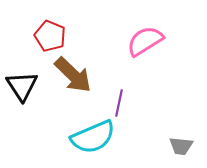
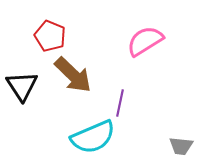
purple line: moved 1 px right
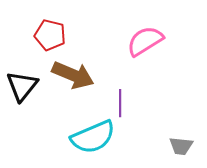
red pentagon: moved 1 px up; rotated 8 degrees counterclockwise
brown arrow: rotated 21 degrees counterclockwise
black triangle: rotated 12 degrees clockwise
purple line: rotated 12 degrees counterclockwise
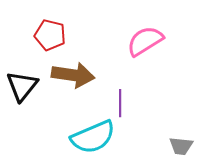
brown arrow: rotated 15 degrees counterclockwise
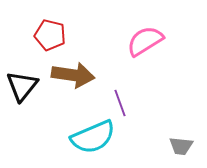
purple line: rotated 20 degrees counterclockwise
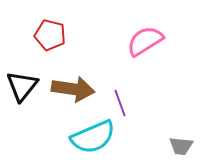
brown arrow: moved 14 px down
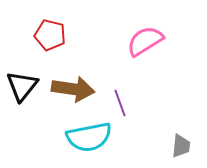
cyan semicircle: moved 4 px left; rotated 12 degrees clockwise
gray trapezoid: rotated 90 degrees counterclockwise
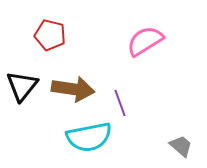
gray trapezoid: rotated 55 degrees counterclockwise
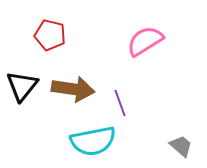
cyan semicircle: moved 4 px right, 4 px down
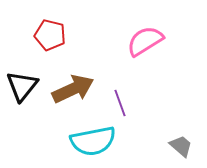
brown arrow: rotated 33 degrees counterclockwise
